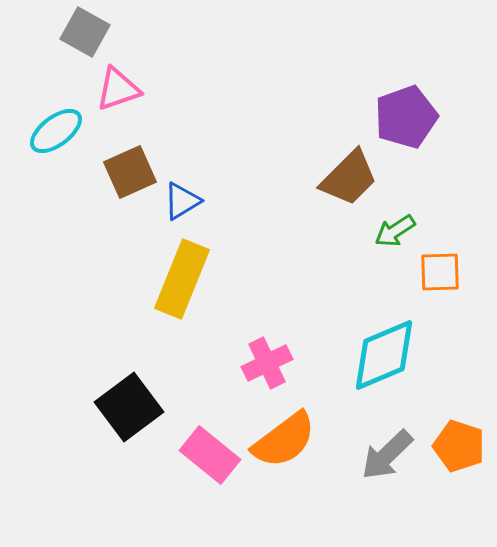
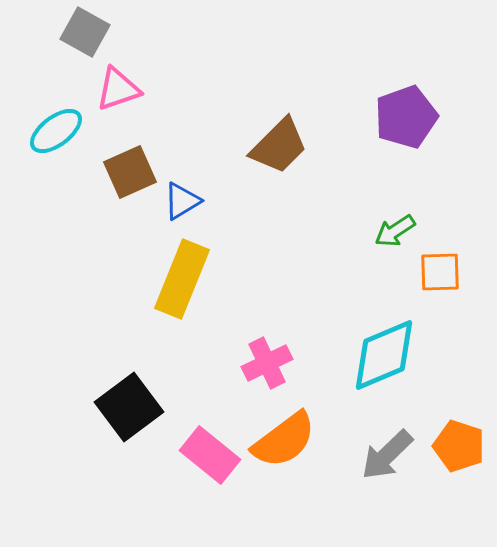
brown trapezoid: moved 70 px left, 32 px up
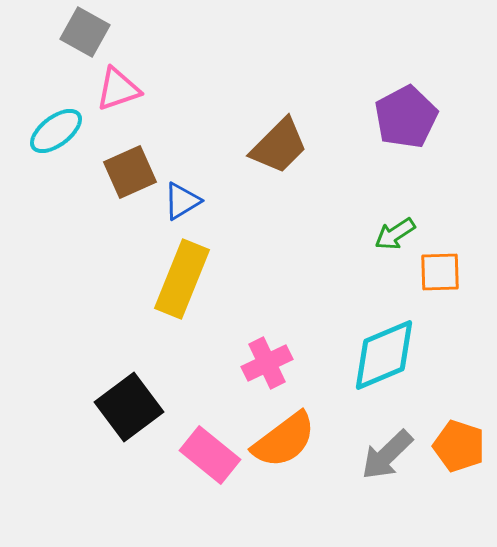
purple pentagon: rotated 8 degrees counterclockwise
green arrow: moved 3 px down
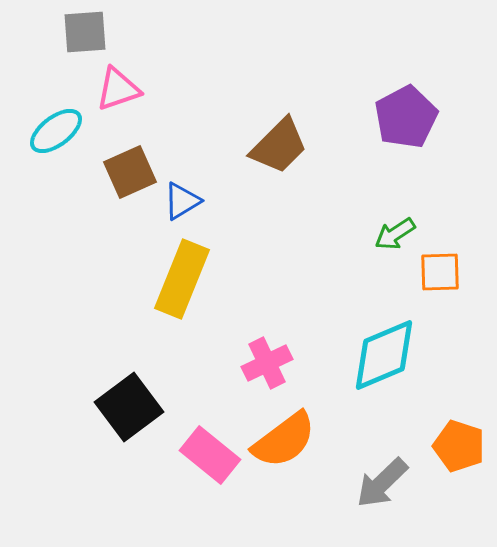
gray square: rotated 33 degrees counterclockwise
gray arrow: moved 5 px left, 28 px down
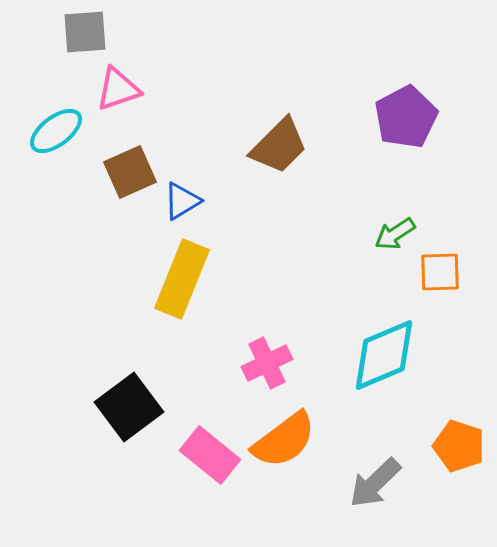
gray arrow: moved 7 px left
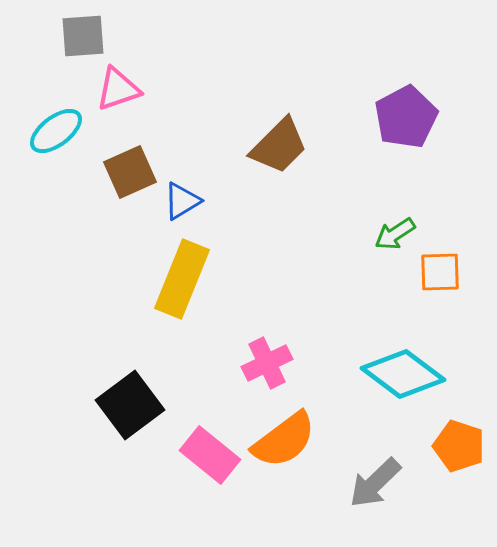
gray square: moved 2 px left, 4 px down
cyan diamond: moved 19 px right, 19 px down; rotated 60 degrees clockwise
black square: moved 1 px right, 2 px up
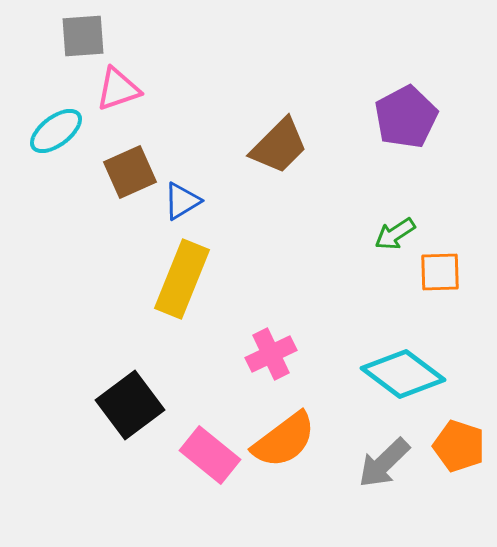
pink cross: moved 4 px right, 9 px up
gray arrow: moved 9 px right, 20 px up
